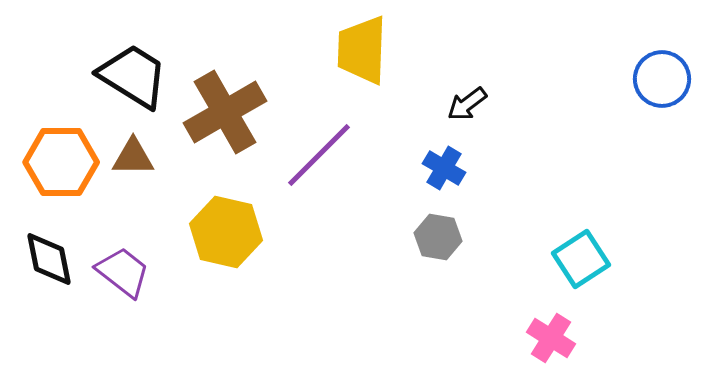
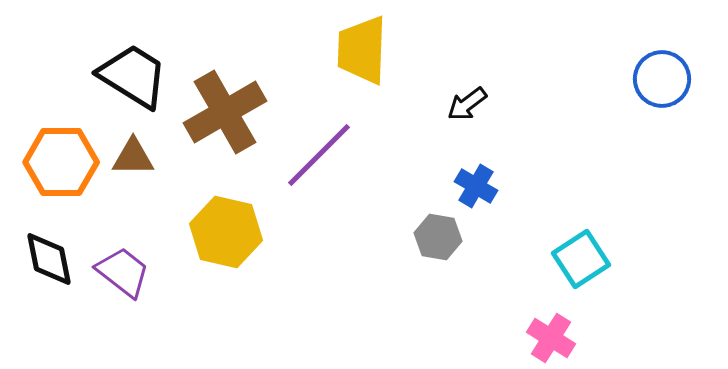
blue cross: moved 32 px right, 18 px down
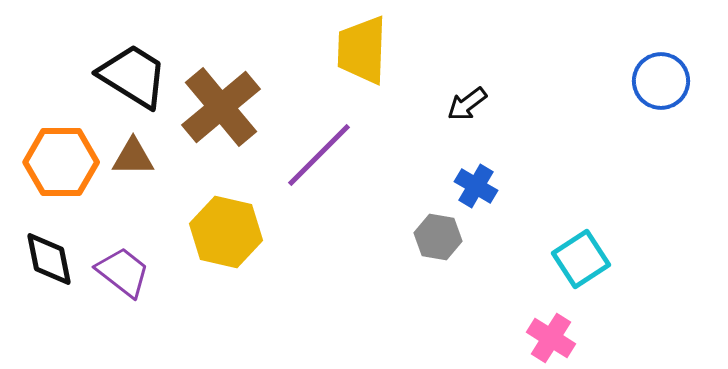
blue circle: moved 1 px left, 2 px down
brown cross: moved 4 px left, 5 px up; rotated 10 degrees counterclockwise
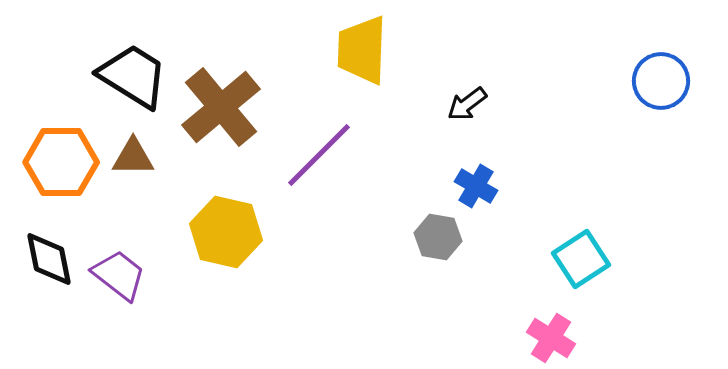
purple trapezoid: moved 4 px left, 3 px down
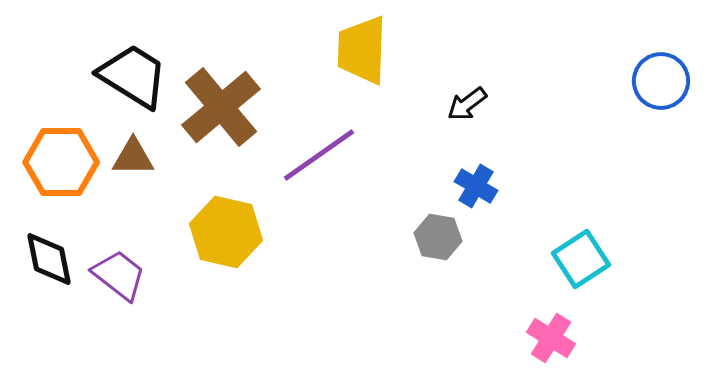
purple line: rotated 10 degrees clockwise
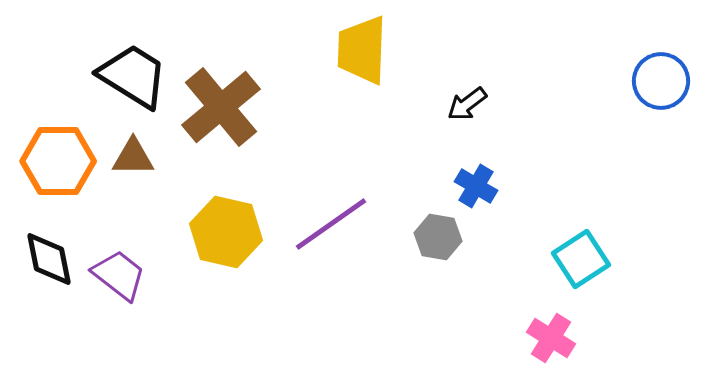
purple line: moved 12 px right, 69 px down
orange hexagon: moved 3 px left, 1 px up
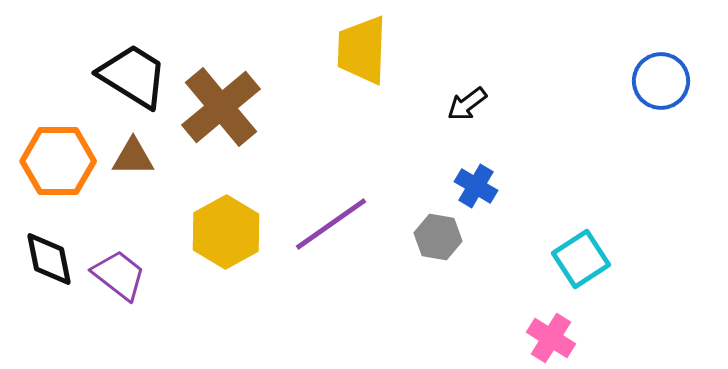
yellow hexagon: rotated 18 degrees clockwise
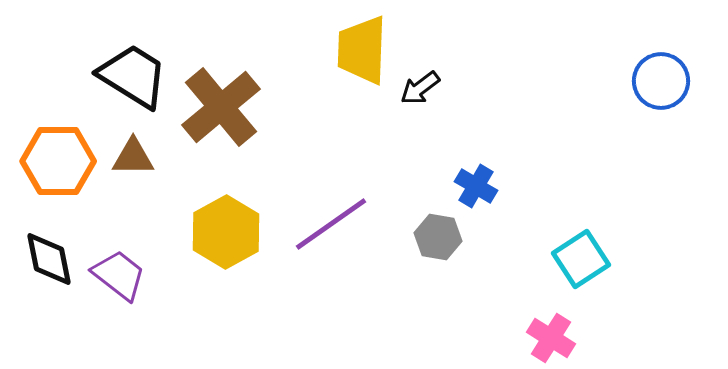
black arrow: moved 47 px left, 16 px up
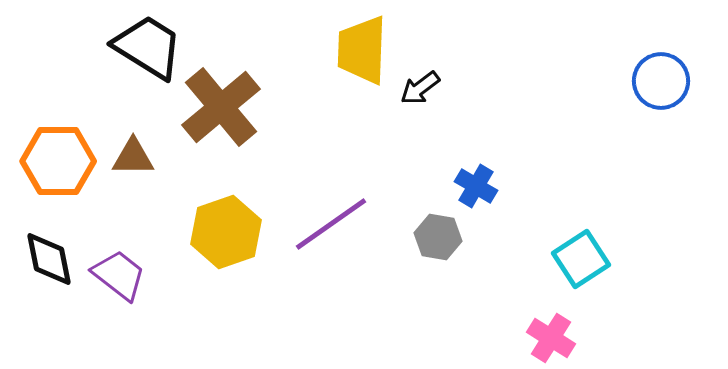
black trapezoid: moved 15 px right, 29 px up
yellow hexagon: rotated 10 degrees clockwise
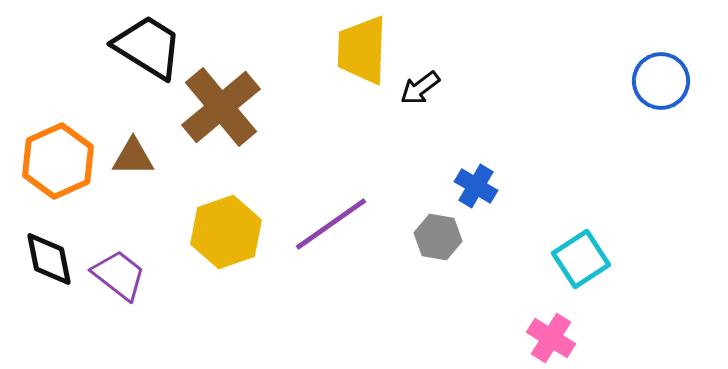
orange hexagon: rotated 24 degrees counterclockwise
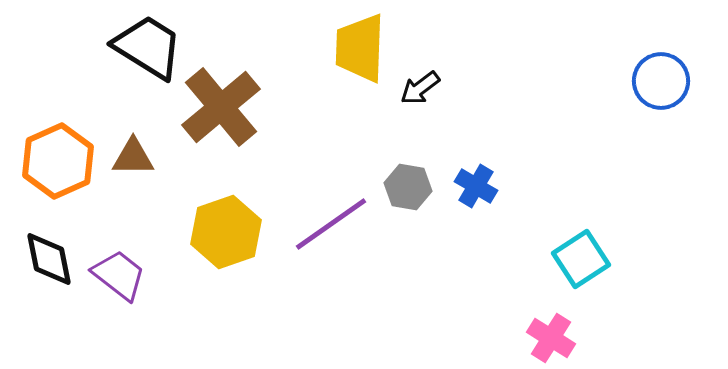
yellow trapezoid: moved 2 px left, 2 px up
gray hexagon: moved 30 px left, 50 px up
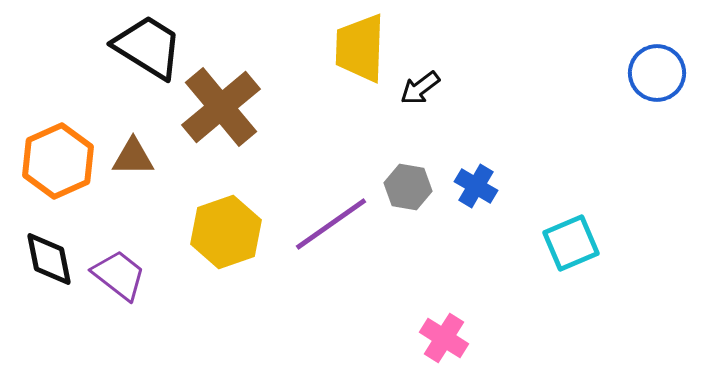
blue circle: moved 4 px left, 8 px up
cyan square: moved 10 px left, 16 px up; rotated 10 degrees clockwise
pink cross: moved 107 px left
